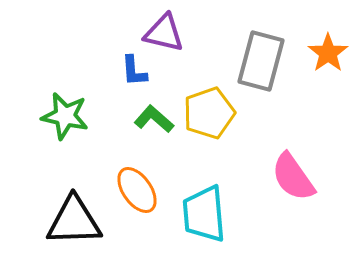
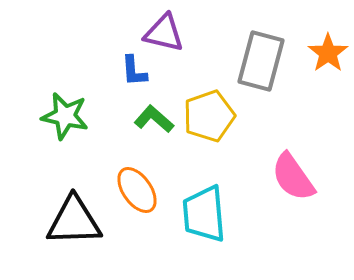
yellow pentagon: moved 3 px down
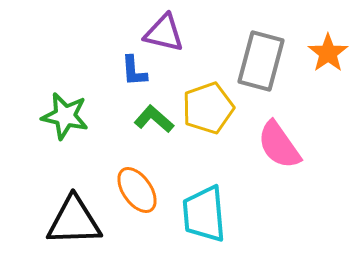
yellow pentagon: moved 1 px left, 8 px up
pink semicircle: moved 14 px left, 32 px up
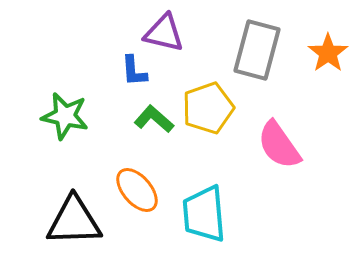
gray rectangle: moved 4 px left, 11 px up
orange ellipse: rotated 6 degrees counterclockwise
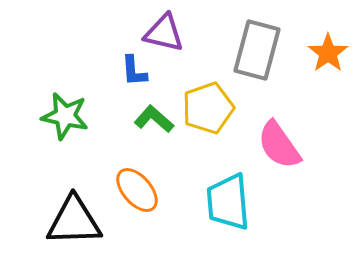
cyan trapezoid: moved 24 px right, 12 px up
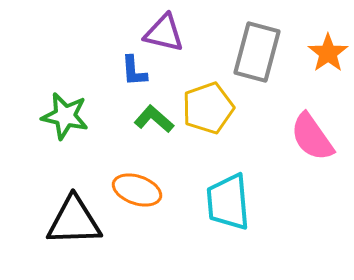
gray rectangle: moved 2 px down
pink semicircle: moved 33 px right, 8 px up
orange ellipse: rotated 30 degrees counterclockwise
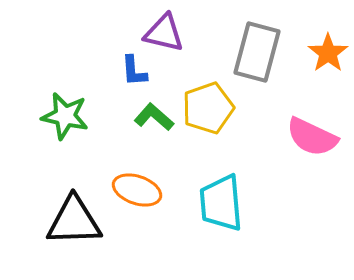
green L-shape: moved 2 px up
pink semicircle: rotated 30 degrees counterclockwise
cyan trapezoid: moved 7 px left, 1 px down
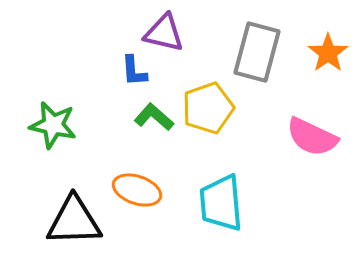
green star: moved 12 px left, 9 px down
